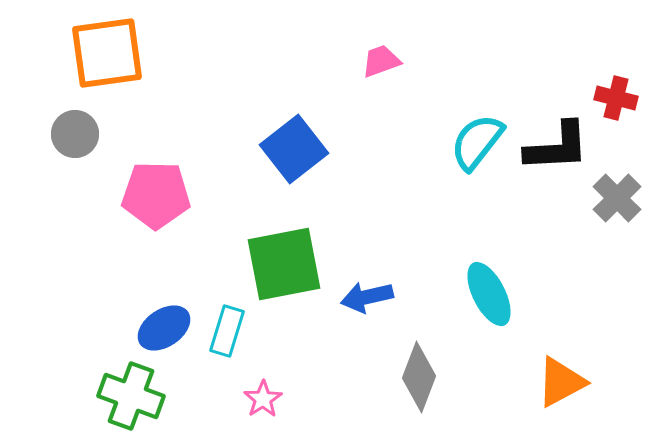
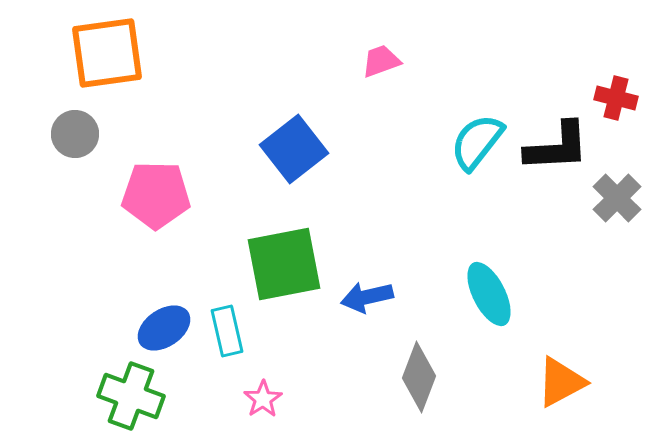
cyan rectangle: rotated 30 degrees counterclockwise
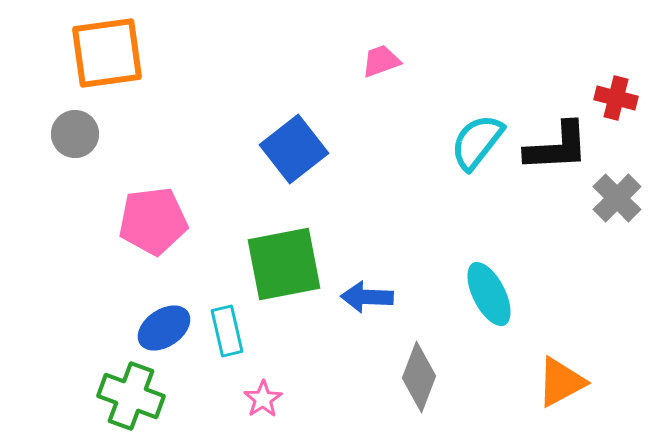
pink pentagon: moved 3 px left, 26 px down; rotated 8 degrees counterclockwise
blue arrow: rotated 15 degrees clockwise
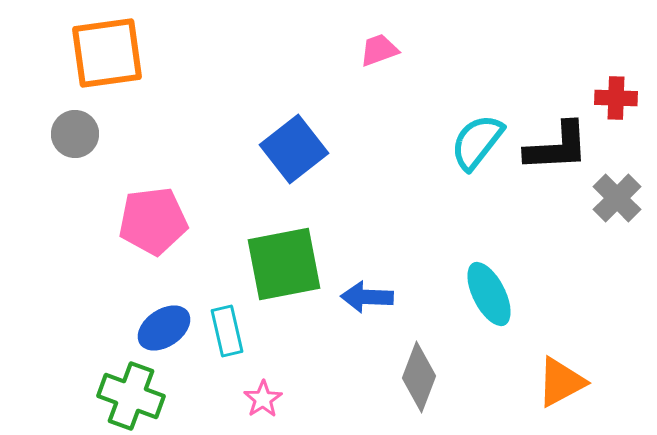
pink trapezoid: moved 2 px left, 11 px up
red cross: rotated 12 degrees counterclockwise
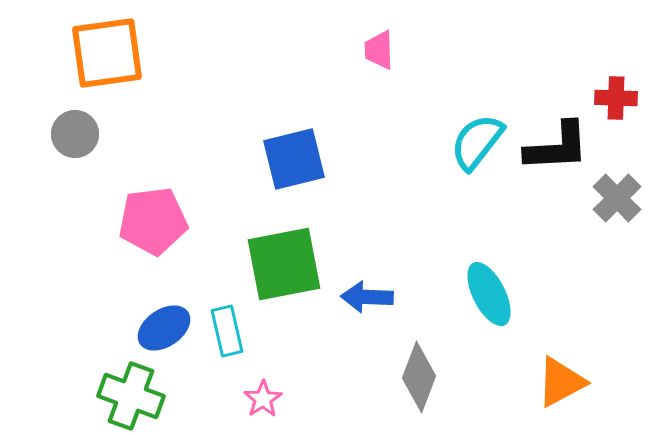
pink trapezoid: rotated 72 degrees counterclockwise
blue square: moved 10 px down; rotated 24 degrees clockwise
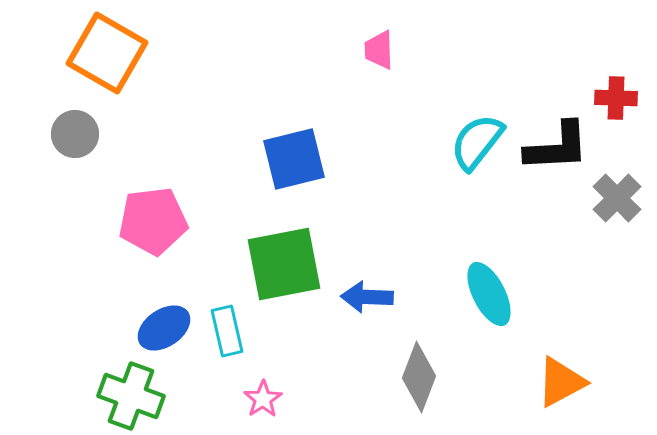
orange square: rotated 38 degrees clockwise
